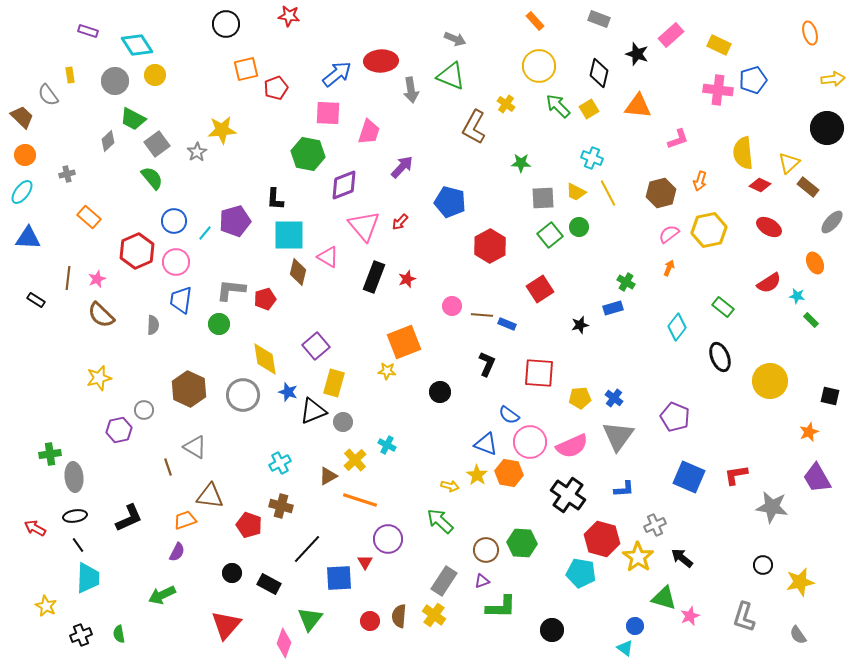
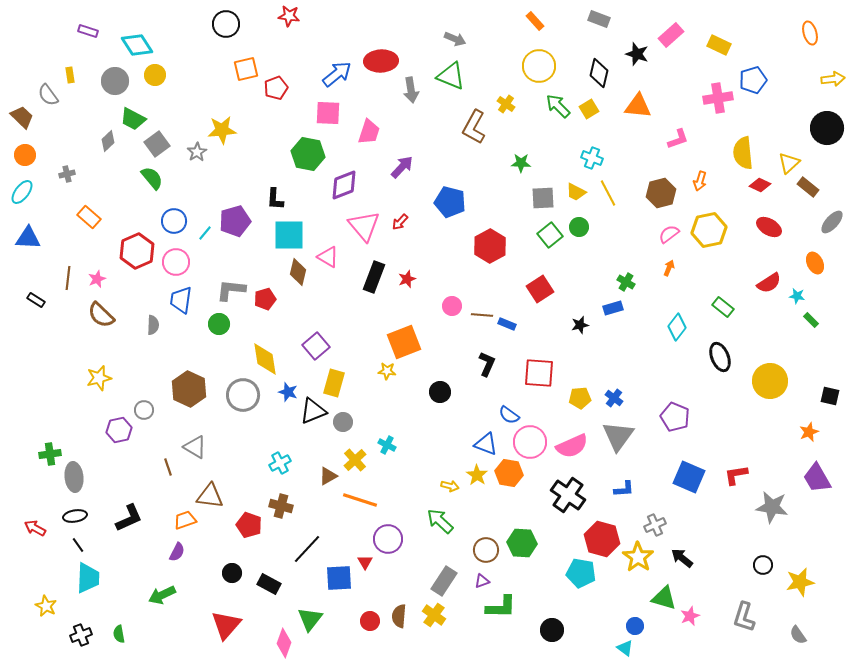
pink cross at (718, 90): moved 8 px down; rotated 16 degrees counterclockwise
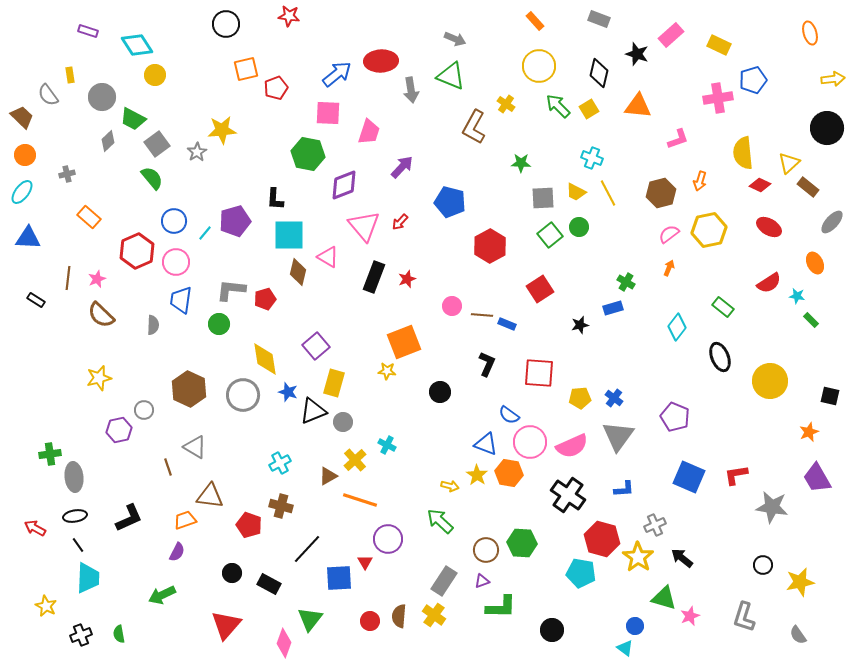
gray circle at (115, 81): moved 13 px left, 16 px down
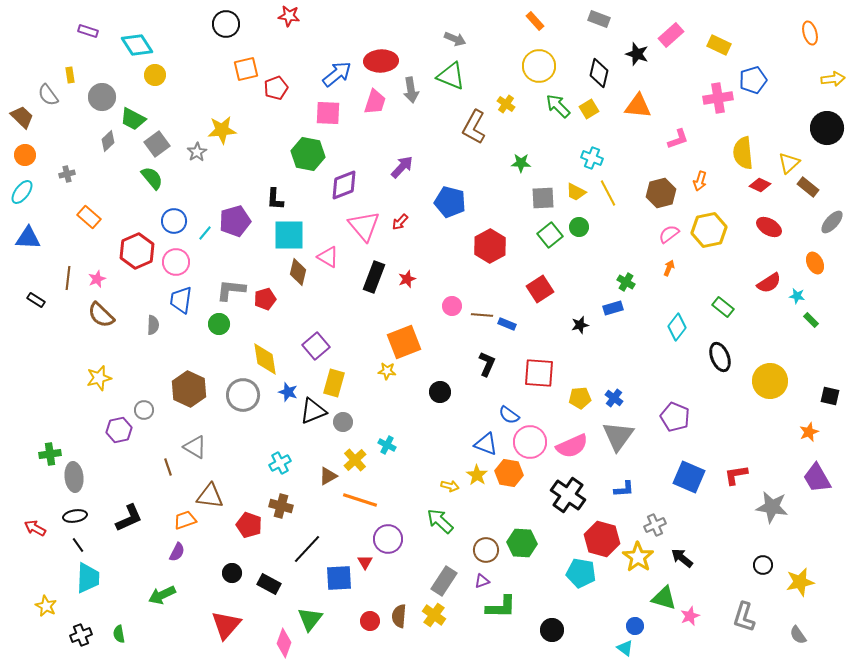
pink trapezoid at (369, 132): moved 6 px right, 30 px up
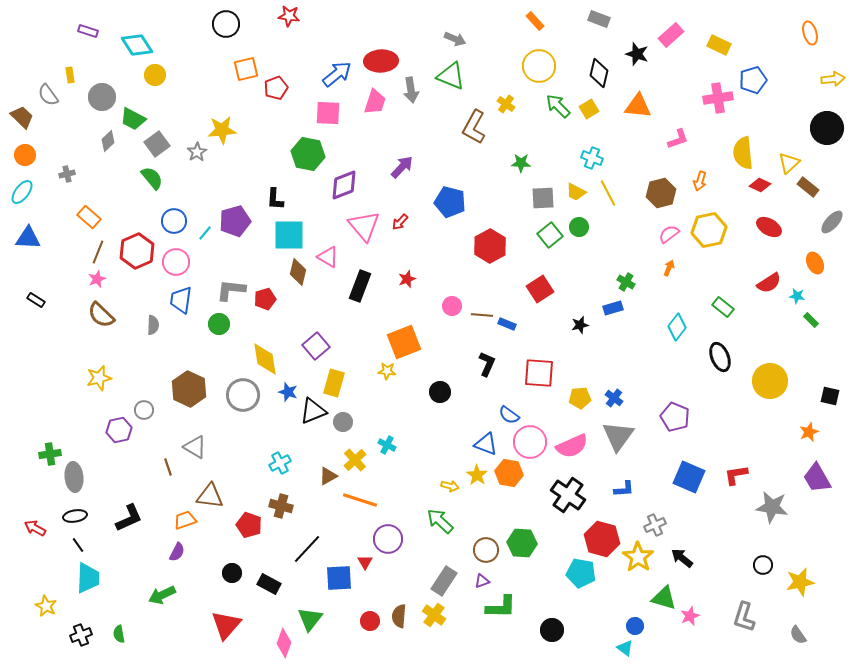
black rectangle at (374, 277): moved 14 px left, 9 px down
brown line at (68, 278): moved 30 px right, 26 px up; rotated 15 degrees clockwise
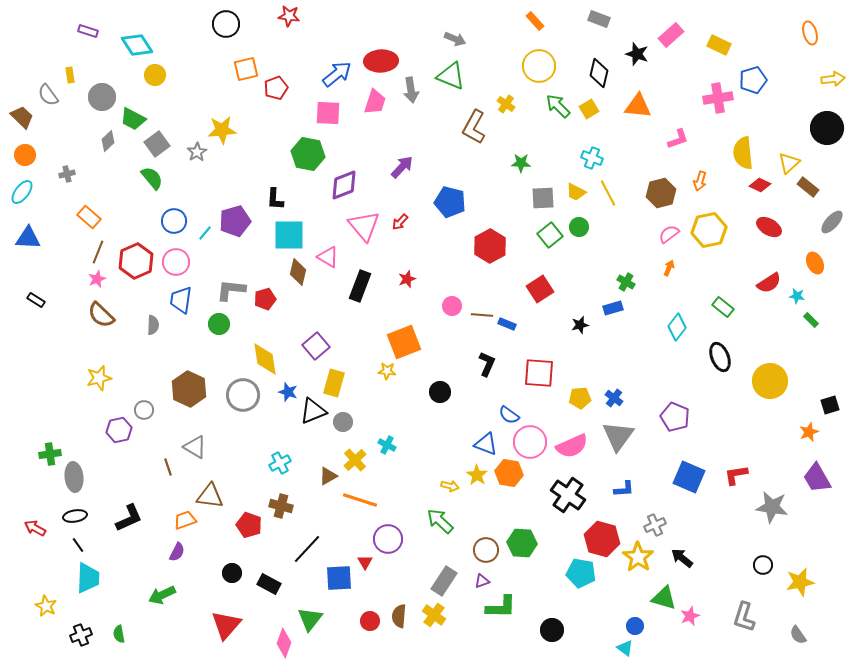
red hexagon at (137, 251): moved 1 px left, 10 px down
black square at (830, 396): moved 9 px down; rotated 30 degrees counterclockwise
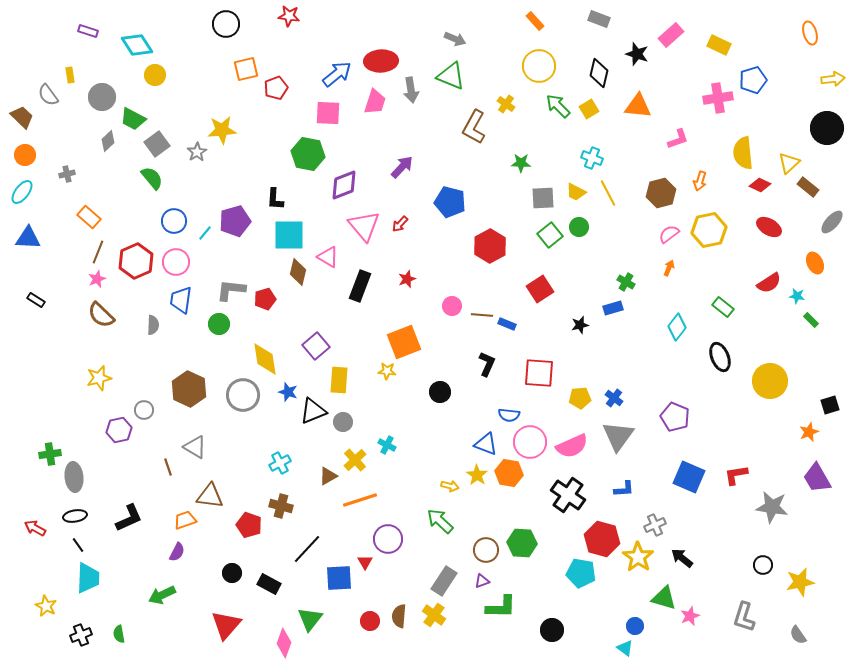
red arrow at (400, 222): moved 2 px down
yellow rectangle at (334, 383): moved 5 px right, 3 px up; rotated 12 degrees counterclockwise
blue semicircle at (509, 415): rotated 30 degrees counterclockwise
orange line at (360, 500): rotated 36 degrees counterclockwise
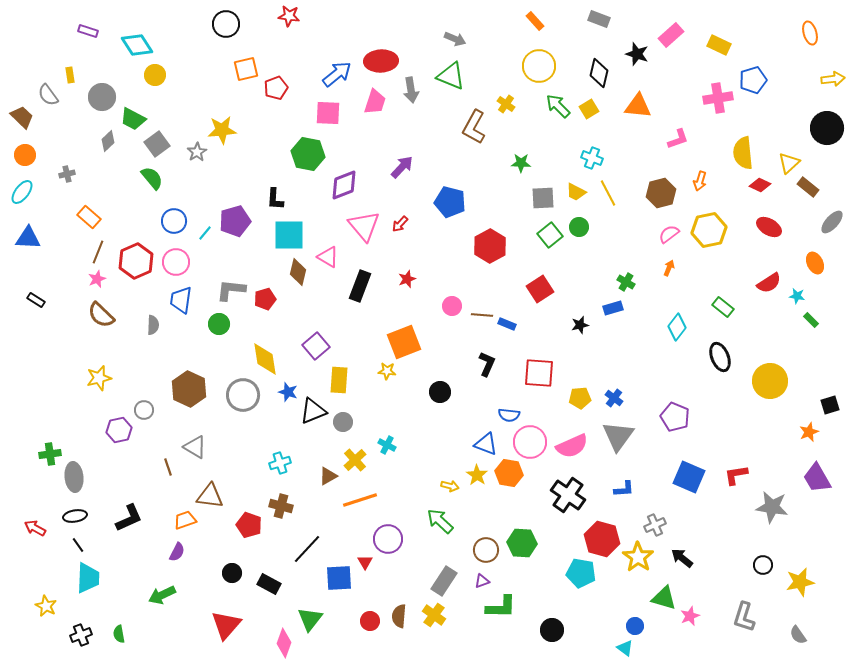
cyan cross at (280, 463): rotated 10 degrees clockwise
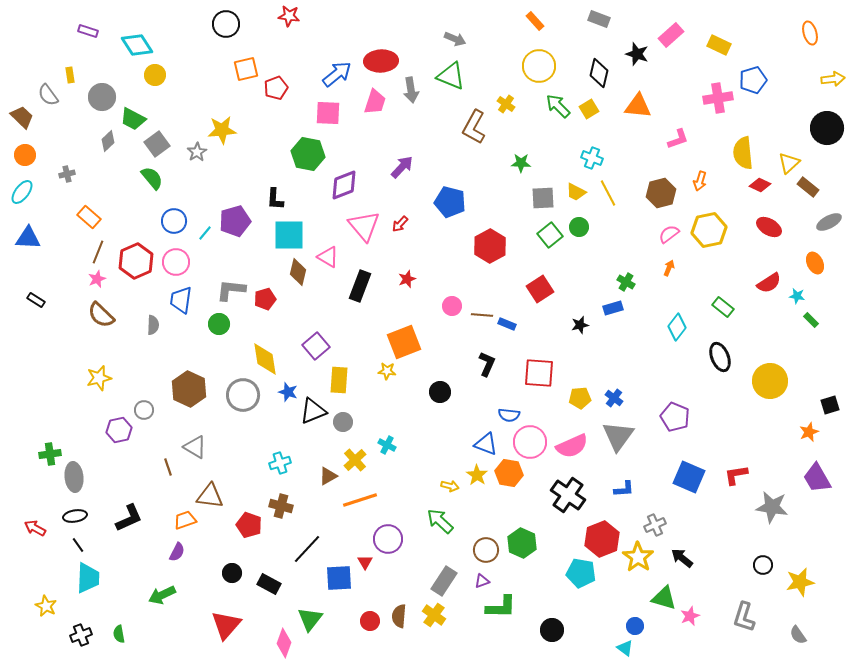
gray ellipse at (832, 222): moved 3 px left; rotated 20 degrees clockwise
red hexagon at (602, 539): rotated 24 degrees clockwise
green hexagon at (522, 543): rotated 20 degrees clockwise
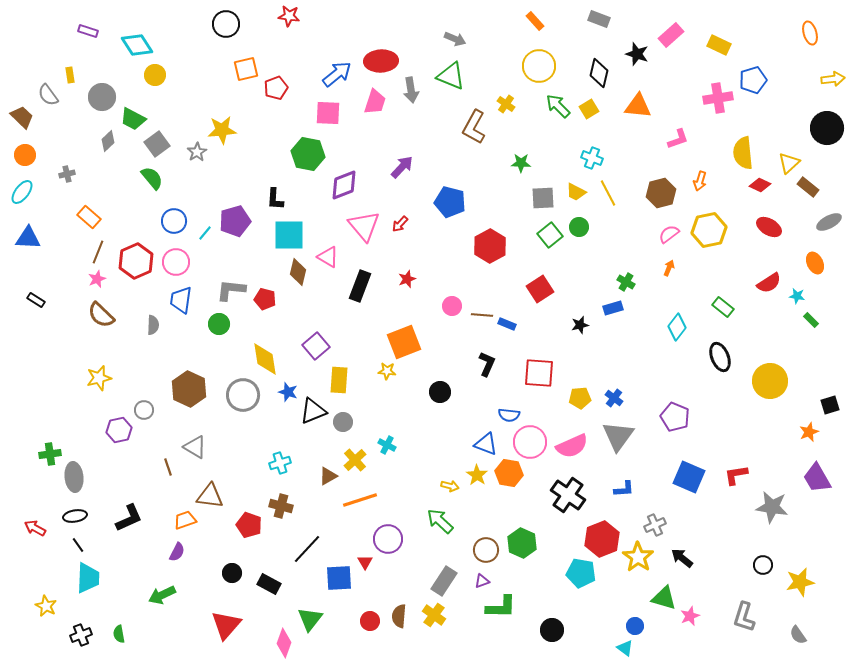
red pentagon at (265, 299): rotated 30 degrees clockwise
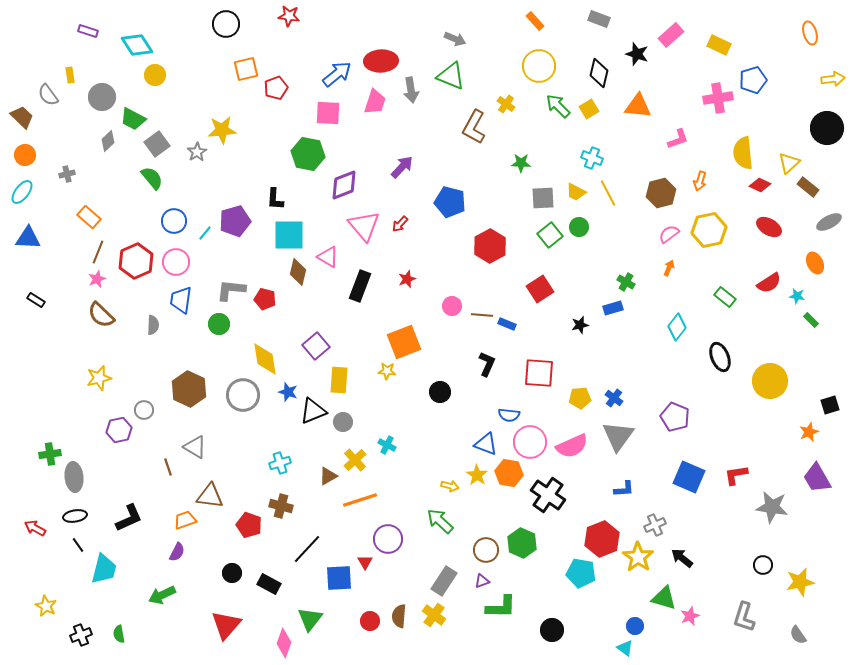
green rectangle at (723, 307): moved 2 px right, 10 px up
black cross at (568, 495): moved 20 px left
cyan trapezoid at (88, 578): moved 16 px right, 9 px up; rotated 12 degrees clockwise
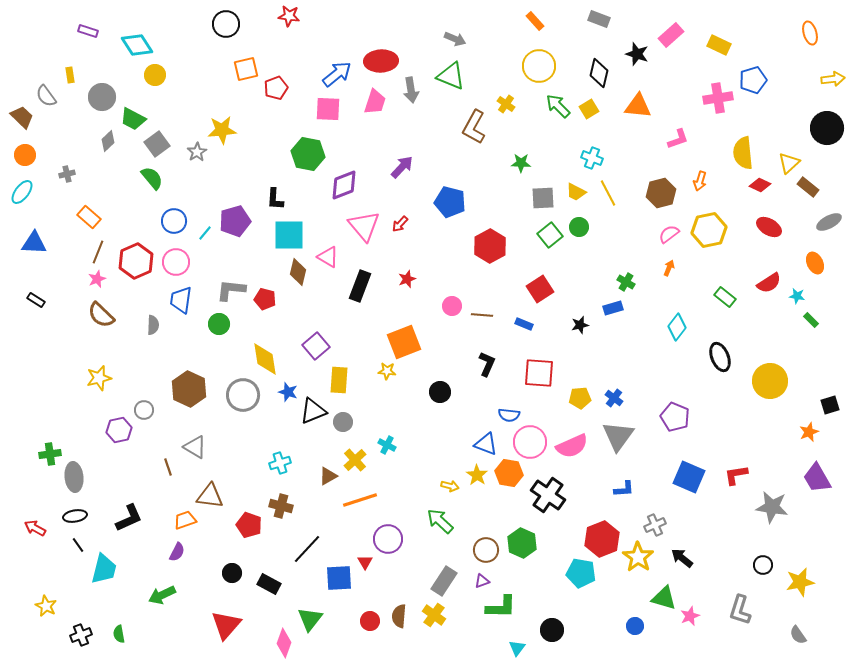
gray semicircle at (48, 95): moved 2 px left, 1 px down
pink square at (328, 113): moved 4 px up
blue triangle at (28, 238): moved 6 px right, 5 px down
blue rectangle at (507, 324): moved 17 px right
gray L-shape at (744, 617): moved 4 px left, 7 px up
cyan triangle at (625, 648): moved 108 px left; rotated 30 degrees clockwise
